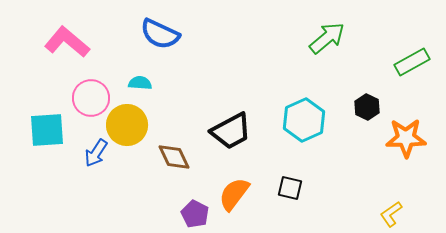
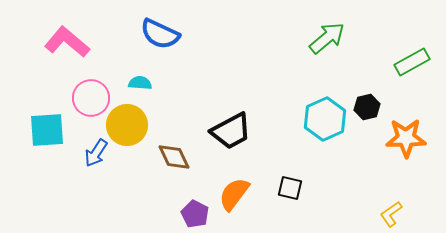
black hexagon: rotated 20 degrees clockwise
cyan hexagon: moved 21 px right, 1 px up
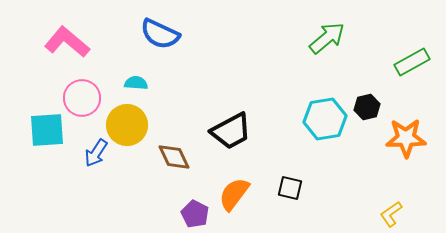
cyan semicircle: moved 4 px left
pink circle: moved 9 px left
cyan hexagon: rotated 15 degrees clockwise
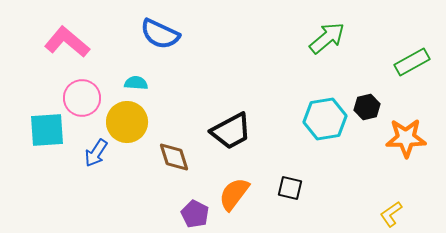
yellow circle: moved 3 px up
brown diamond: rotated 8 degrees clockwise
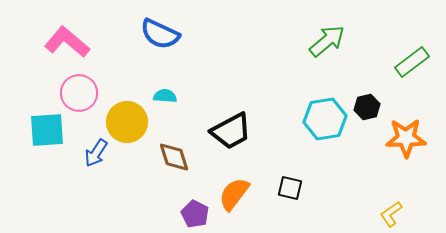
green arrow: moved 3 px down
green rectangle: rotated 8 degrees counterclockwise
cyan semicircle: moved 29 px right, 13 px down
pink circle: moved 3 px left, 5 px up
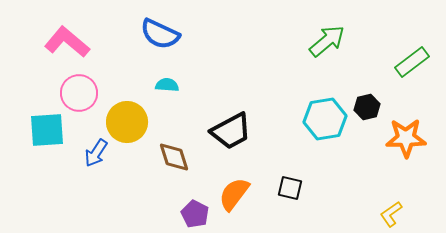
cyan semicircle: moved 2 px right, 11 px up
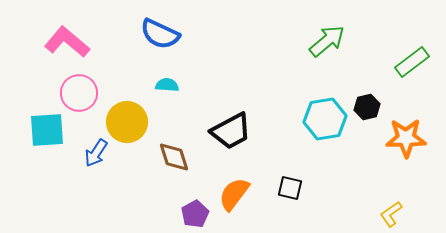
purple pentagon: rotated 16 degrees clockwise
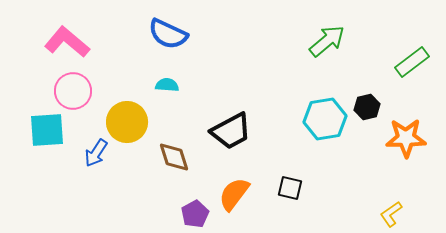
blue semicircle: moved 8 px right
pink circle: moved 6 px left, 2 px up
